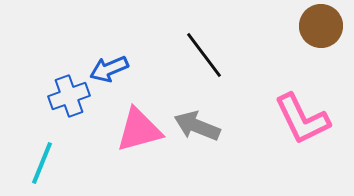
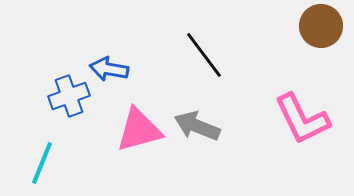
blue arrow: rotated 33 degrees clockwise
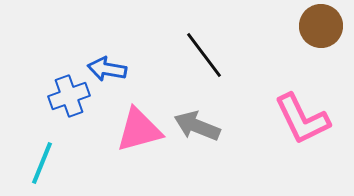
blue arrow: moved 2 px left
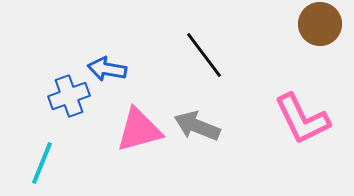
brown circle: moved 1 px left, 2 px up
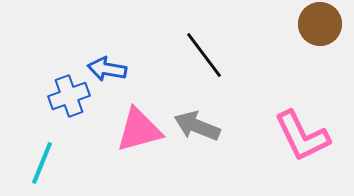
pink L-shape: moved 17 px down
